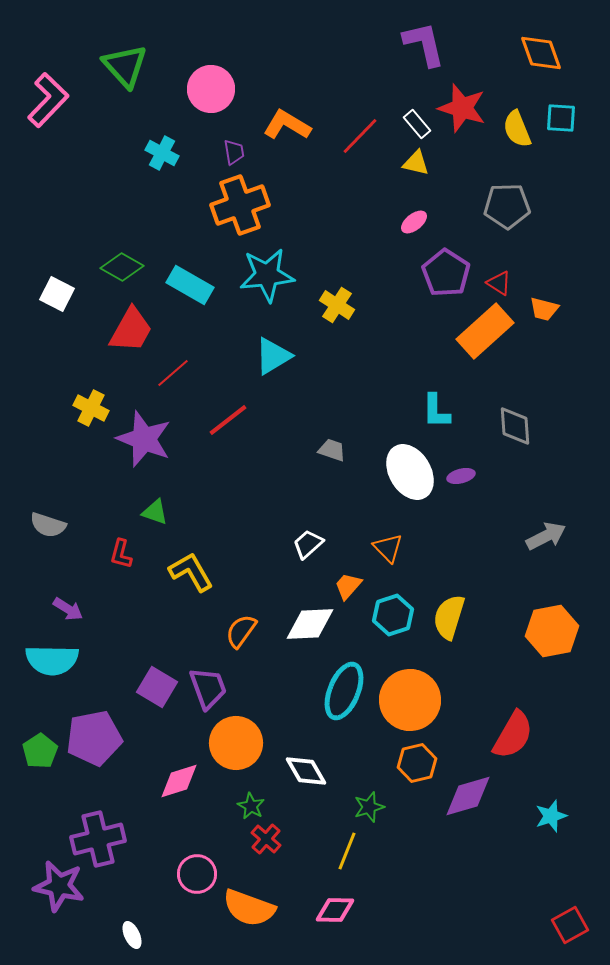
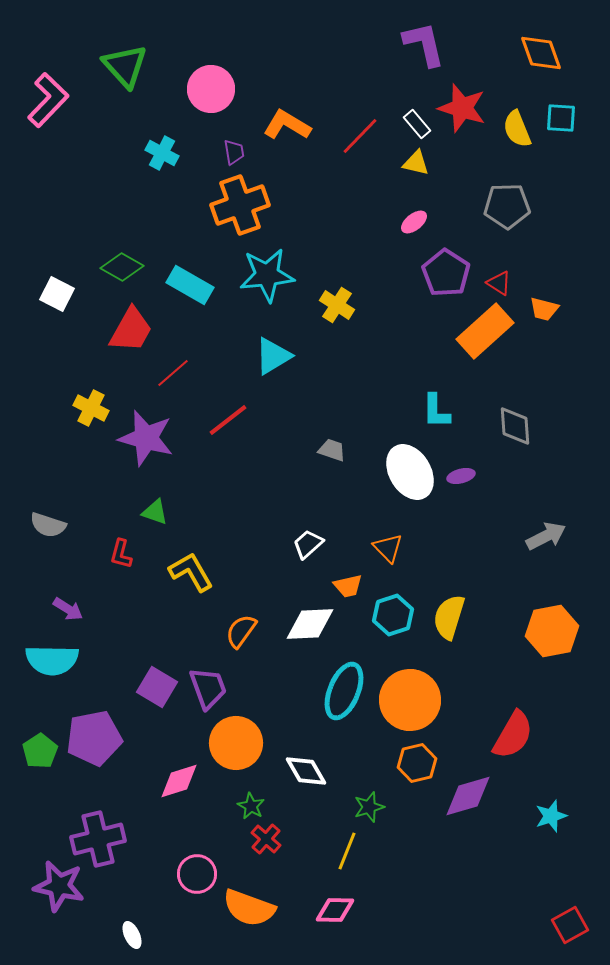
purple star at (144, 439): moved 2 px right, 1 px up; rotated 6 degrees counterclockwise
orange trapezoid at (348, 586): rotated 144 degrees counterclockwise
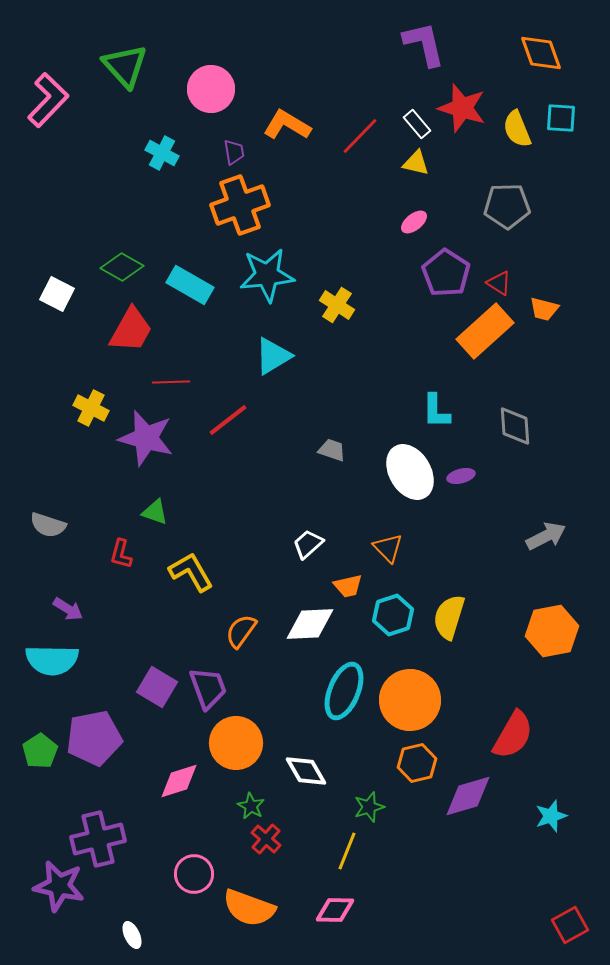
red line at (173, 373): moved 2 px left, 9 px down; rotated 39 degrees clockwise
pink circle at (197, 874): moved 3 px left
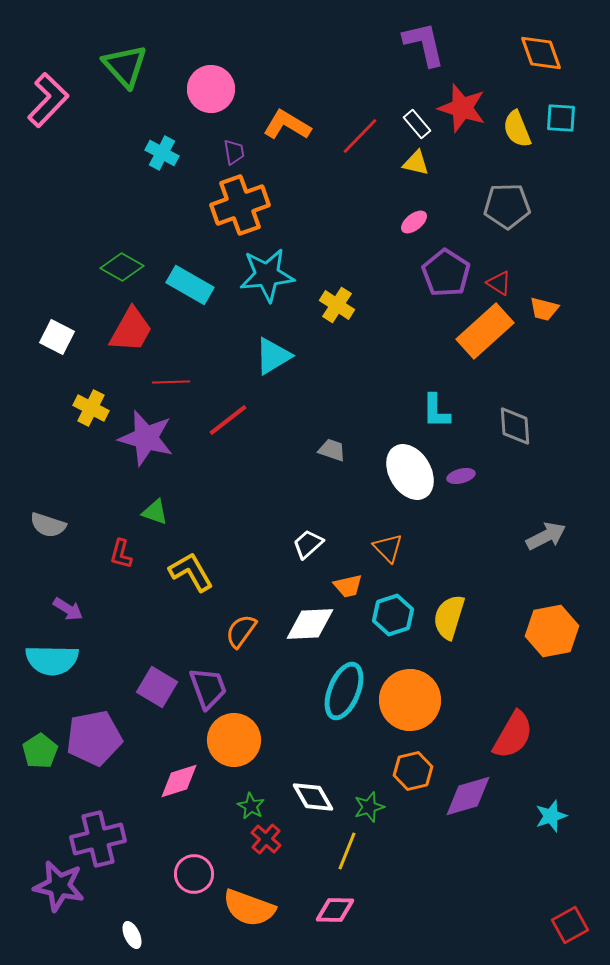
white square at (57, 294): moved 43 px down
orange circle at (236, 743): moved 2 px left, 3 px up
orange hexagon at (417, 763): moved 4 px left, 8 px down
white diamond at (306, 771): moved 7 px right, 26 px down
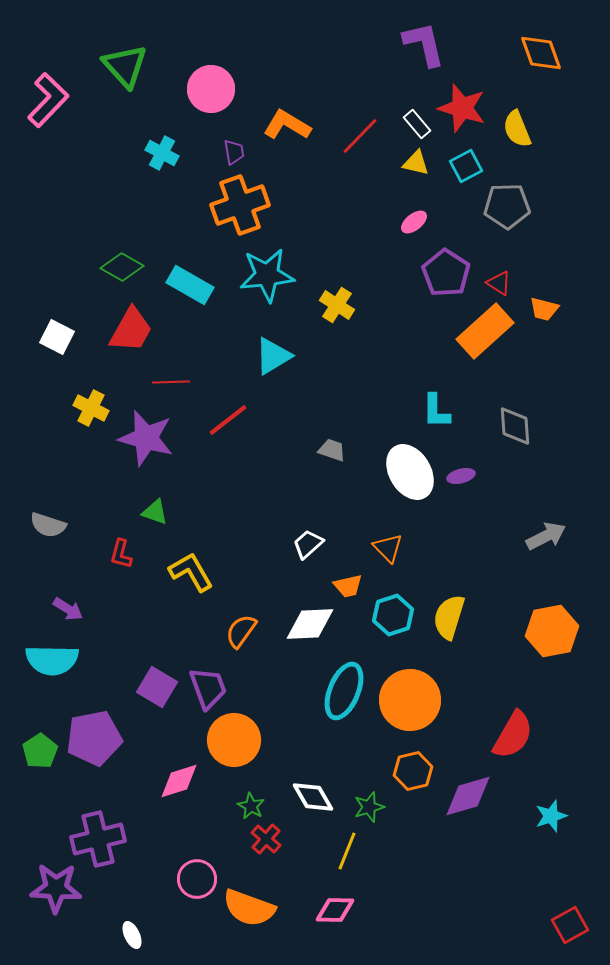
cyan square at (561, 118): moved 95 px left, 48 px down; rotated 32 degrees counterclockwise
pink circle at (194, 874): moved 3 px right, 5 px down
purple star at (59, 886): moved 3 px left, 2 px down; rotated 9 degrees counterclockwise
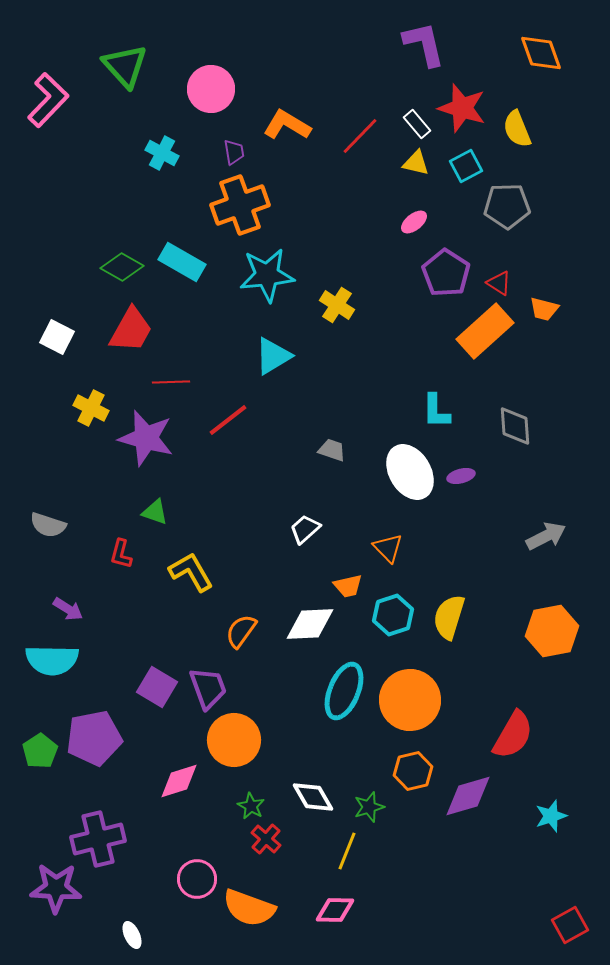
cyan rectangle at (190, 285): moved 8 px left, 23 px up
white trapezoid at (308, 544): moved 3 px left, 15 px up
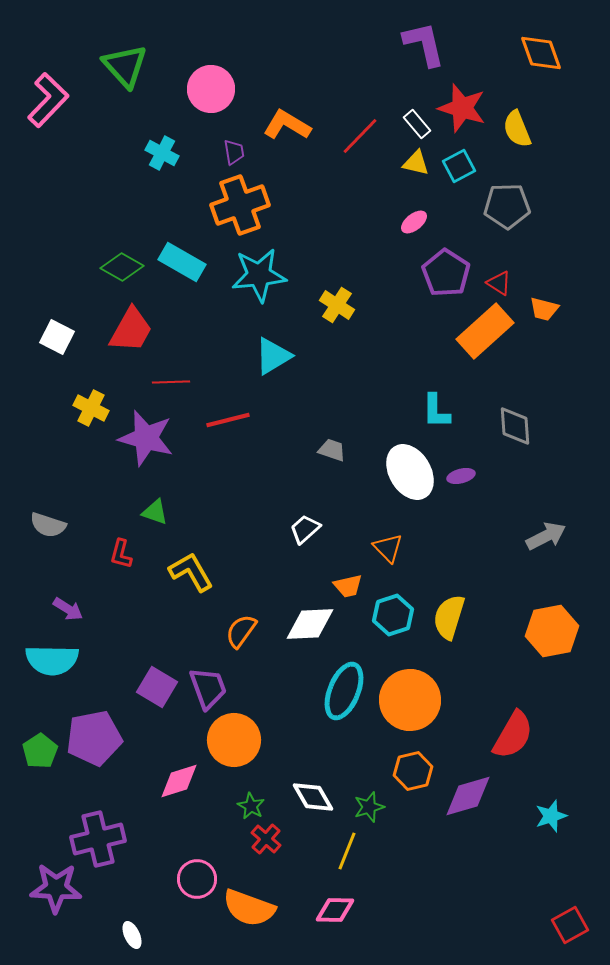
cyan square at (466, 166): moved 7 px left
cyan star at (267, 275): moved 8 px left
red line at (228, 420): rotated 24 degrees clockwise
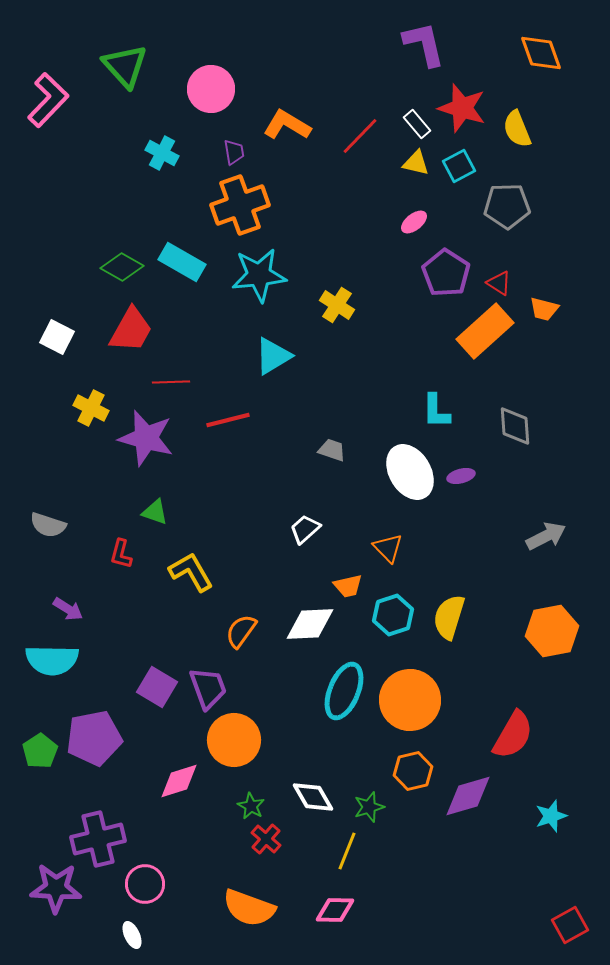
pink circle at (197, 879): moved 52 px left, 5 px down
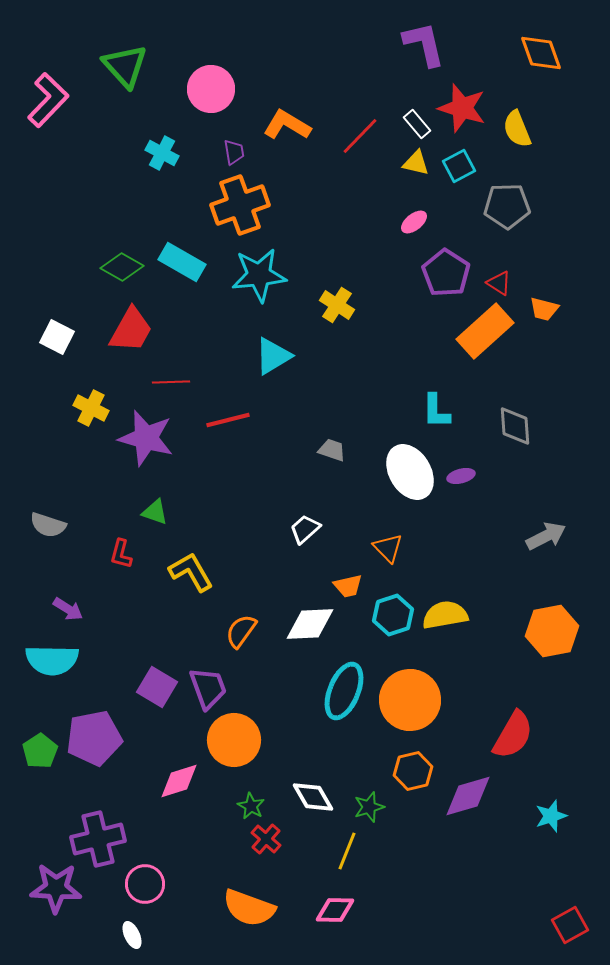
yellow semicircle at (449, 617): moved 4 px left, 2 px up; rotated 63 degrees clockwise
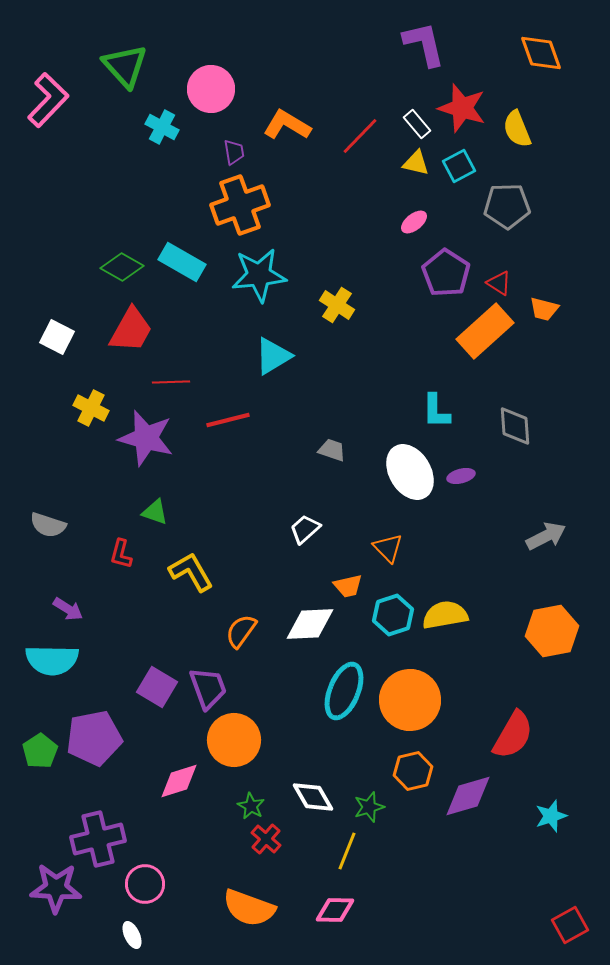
cyan cross at (162, 153): moved 26 px up
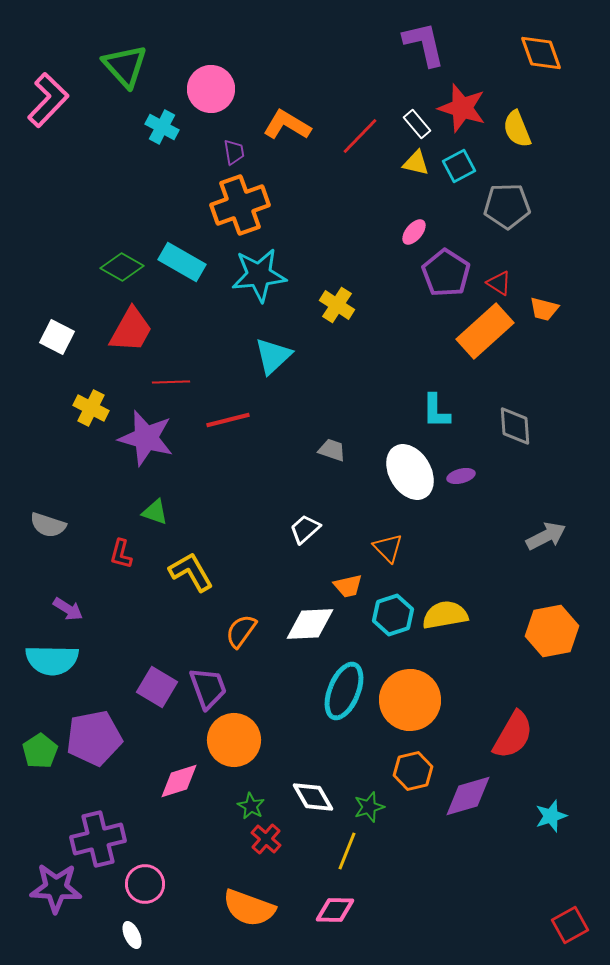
pink ellipse at (414, 222): moved 10 px down; rotated 12 degrees counterclockwise
cyan triangle at (273, 356): rotated 12 degrees counterclockwise
